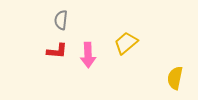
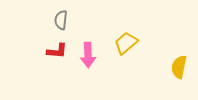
yellow semicircle: moved 4 px right, 11 px up
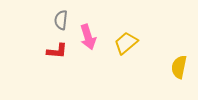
pink arrow: moved 18 px up; rotated 15 degrees counterclockwise
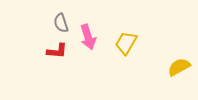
gray semicircle: moved 3 px down; rotated 24 degrees counterclockwise
yellow trapezoid: rotated 20 degrees counterclockwise
yellow semicircle: rotated 50 degrees clockwise
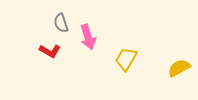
yellow trapezoid: moved 16 px down
red L-shape: moved 7 px left; rotated 25 degrees clockwise
yellow semicircle: moved 1 px down
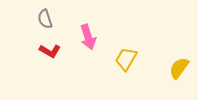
gray semicircle: moved 16 px left, 4 px up
yellow semicircle: rotated 25 degrees counterclockwise
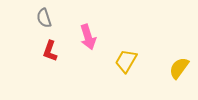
gray semicircle: moved 1 px left, 1 px up
red L-shape: rotated 80 degrees clockwise
yellow trapezoid: moved 2 px down
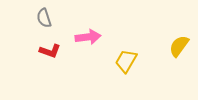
pink arrow: rotated 80 degrees counterclockwise
red L-shape: rotated 90 degrees counterclockwise
yellow semicircle: moved 22 px up
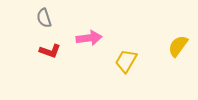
pink arrow: moved 1 px right, 1 px down
yellow semicircle: moved 1 px left
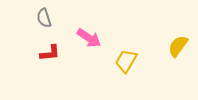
pink arrow: rotated 40 degrees clockwise
red L-shape: moved 2 px down; rotated 25 degrees counterclockwise
